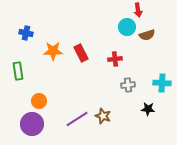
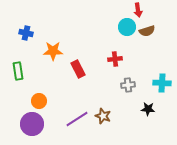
brown semicircle: moved 4 px up
red rectangle: moved 3 px left, 16 px down
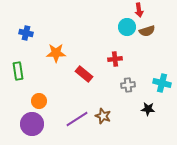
red arrow: moved 1 px right
orange star: moved 3 px right, 2 px down
red rectangle: moved 6 px right, 5 px down; rotated 24 degrees counterclockwise
cyan cross: rotated 12 degrees clockwise
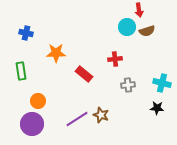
green rectangle: moved 3 px right
orange circle: moved 1 px left
black star: moved 9 px right, 1 px up
brown star: moved 2 px left, 1 px up
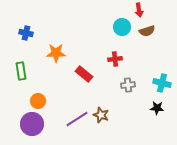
cyan circle: moved 5 px left
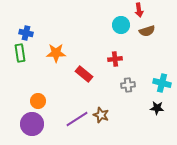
cyan circle: moved 1 px left, 2 px up
green rectangle: moved 1 px left, 18 px up
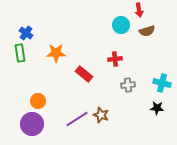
blue cross: rotated 24 degrees clockwise
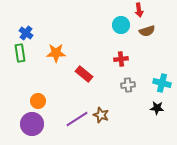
red cross: moved 6 px right
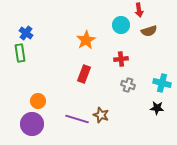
brown semicircle: moved 2 px right
orange star: moved 30 px right, 13 px up; rotated 30 degrees counterclockwise
red rectangle: rotated 72 degrees clockwise
gray cross: rotated 24 degrees clockwise
purple line: rotated 50 degrees clockwise
